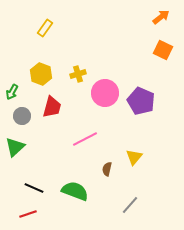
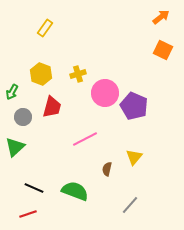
purple pentagon: moved 7 px left, 5 px down
gray circle: moved 1 px right, 1 px down
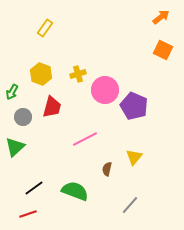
pink circle: moved 3 px up
black line: rotated 60 degrees counterclockwise
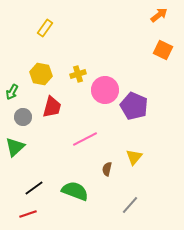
orange arrow: moved 2 px left, 2 px up
yellow hexagon: rotated 10 degrees counterclockwise
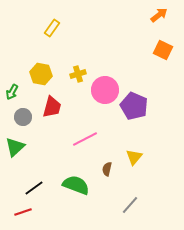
yellow rectangle: moved 7 px right
green semicircle: moved 1 px right, 6 px up
red line: moved 5 px left, 2 px up
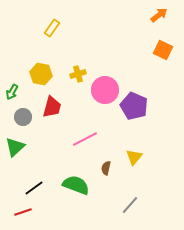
brown semicircle: moved 1 px left, 1 px up
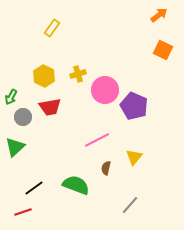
yellow hexagon: moved 3 px right, 2 px down; rotated 15 degrees clockwise
green arrow: moved 1 px left, 5 px down
red trapezoid: moved 2 px left; rotated 65 degrees clockwise
pink line: moved 12 px right, 1 px down
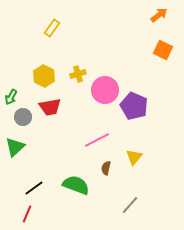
red line: moved 4 px right, 2 px down; rotated 48 degrees counterclockwise
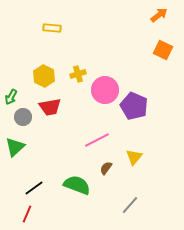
yellow rectangle: rotated 60 degrees clockwise
brown semicircle: rotated 24 degrees clockwise
green semicircle: moved 1 px right
